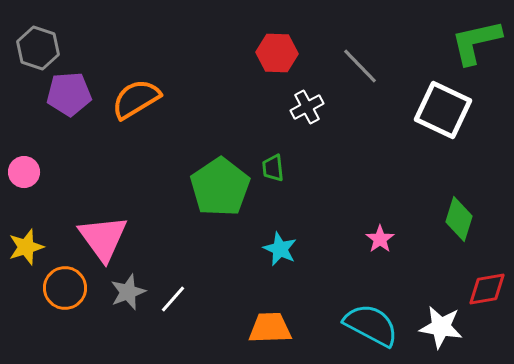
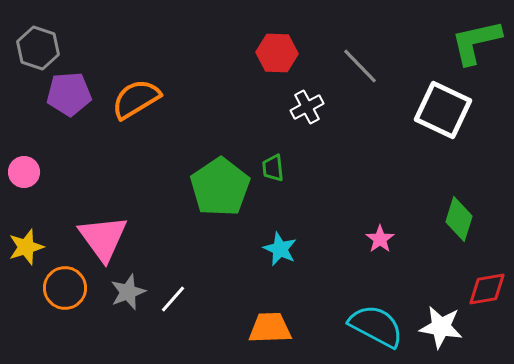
cyan semicircle: moved 5 px right, 1 px down
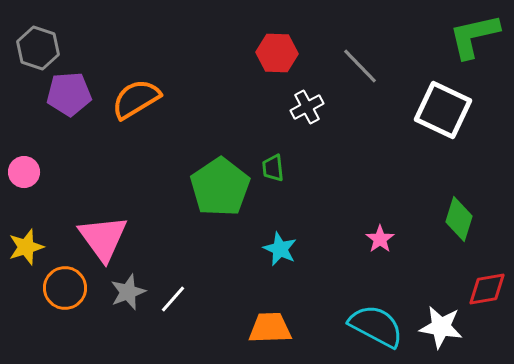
green L-shape: moved 2 px left, 6 px up
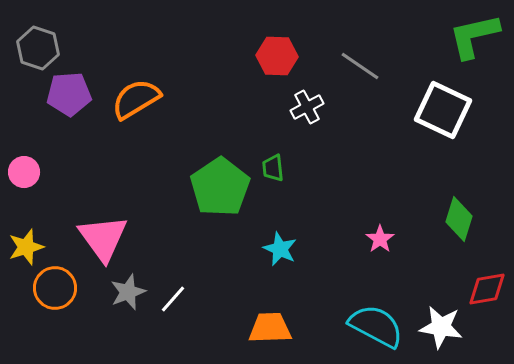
red hexagon: moved 3 px down
gray line: rotated 12 degrees counterclockwise
orange circle: moved 10 px left
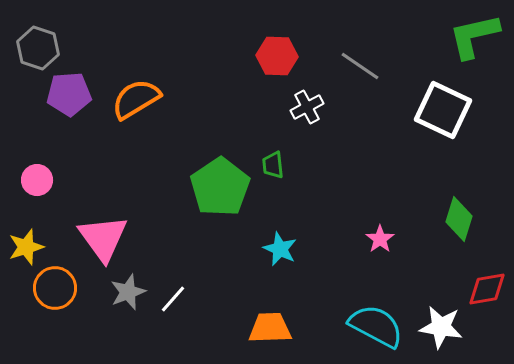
green trapezoid: moved 3 px up
pink circle: moved 13 px right, 8 px down
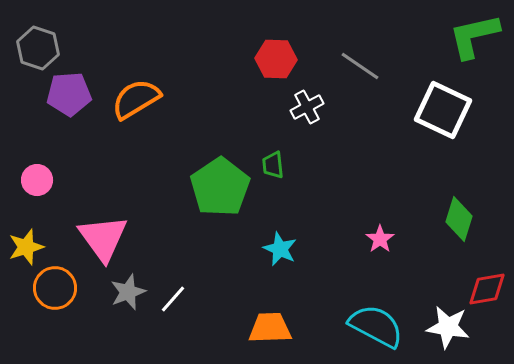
red hexagon: moved 1 px left, 3 px down
white star: moved 7 px right
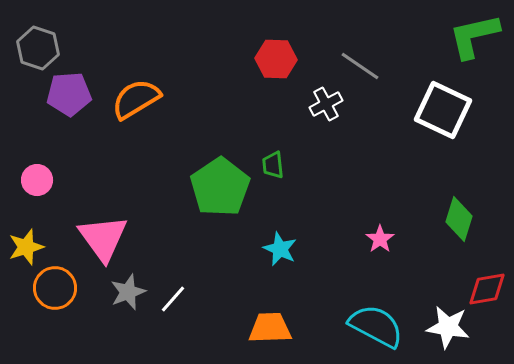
white cross: moved 19 px right, 3 px up
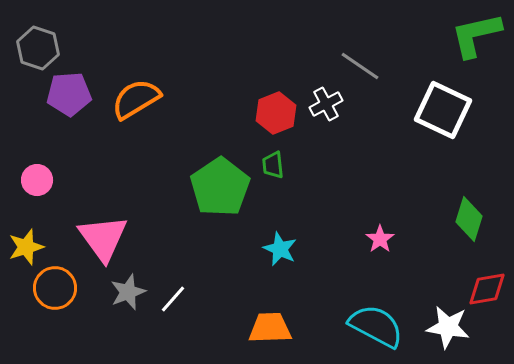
green L-shape: moved 2 px right, 1 px up
red hexagon: moved 54 px down; rotated 24 degrees counterclockwise
green diamond: moved 10 px right
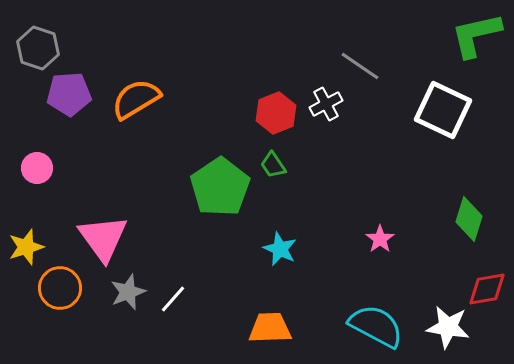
green trapezoid: rotated 28 degrees counterclockwise
pink circle: moved 12 px up
orange circle: moved 5 px right
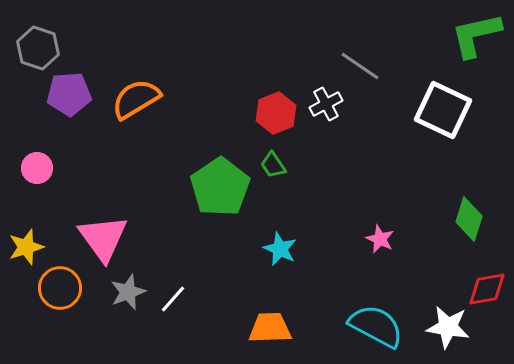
pink star: rotated 12 degrees counterclockwise
